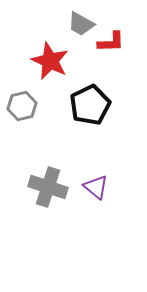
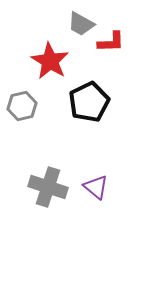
red star: rotated 6 degrees clockwise
black pentagon: moved 1 px left, 3 px up
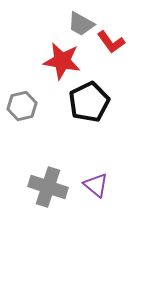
red L-shape: rotated 56 degrees clockwise
red star: moved 12 px right; rotated 21 degrees counterclockwise
purple triangle: moved 2 px up
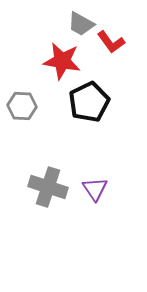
gray hexagon: rotated 16 degrees clockwise
purple triangle: moved 1 px left, 4 px down; rotated 16 degrees clockwise
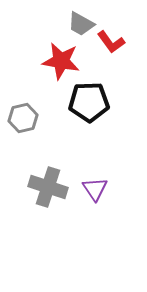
red star: moved 1 px left
black pentagon: rotated 24 degrees clockwise
gray hexagon: moved 1 px right, 12 px down; rotated 16 degrees counterclockwise
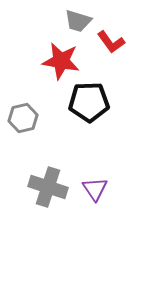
gray trapezoid: moved 3 px left, 3 px up; rotated 12 degrees counterclockwise
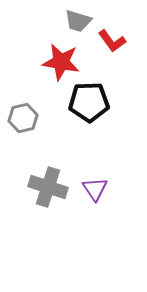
red L-shape: moved 1 px right, 1 px up
red star: moved 1 px down
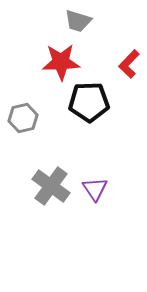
red L-shape: moved 17 px right, 23 px down; rotated 80 degrees clockwise
red star: rotated 12 degrees counterclockwise
gray cross: moved 3 px right, 1 px up; rotated 18 degrees clockwise
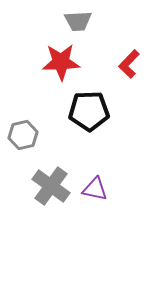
gray trapezoid: rotated 20 degrees counterclockwise
black pentagon: moved 9 px down
gray hexagon: moved 17 px down
purple triangle: rotated 44 degrees counterclockwise
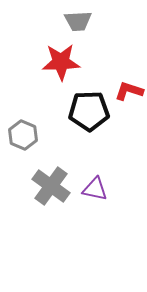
red L-shape: moved 27 px down; rotated 64 degrees clockwise
gray hexagon: rotated 24 degrees counterclockwise
